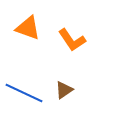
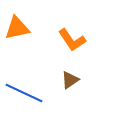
orange triangle: moved 11 px left; rotated 32 degrees counterclockwise
brown triangle: moved 6 px right, 10 px up
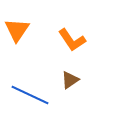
orange triangle: moved 2 px down; rotated 44 degrees counterclockwise
blue line: moved 6 px right, 2 px down
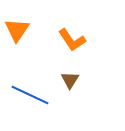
brown triangle: rotated 24 degrees counterclockwise
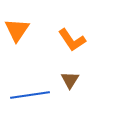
blue line: rotated 33 degrees counterclockwise
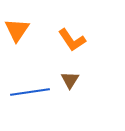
blue line: moved 3 px up
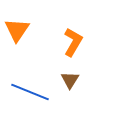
orange L-shape: moved 1 px right, 2 px down; rotated 116 degrees counterclockwise
blue line: rotated 30 degrees clockwise
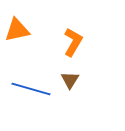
orange triangle: rotated 44 degrees clockwise
blue line: moved 1 px right, 3 px up; rotated 6 degrees counterclockwise
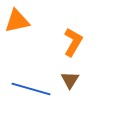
orange triangle: moved 9 px up
